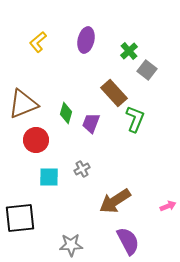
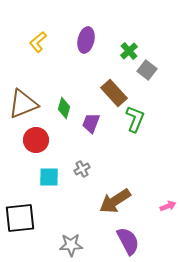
green diamond: moved 2 px left, 5 px up
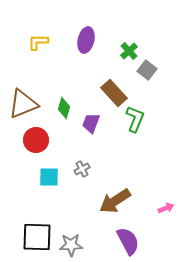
yellow L-shape: rotated 40 degrees clockwise
pink arrow: moved 2 px left, 2 px down
black square: moved 17 px right, 19 px down; rotated 8 degrees clockwise
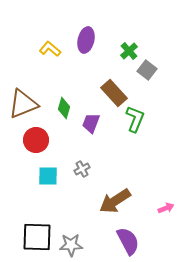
yellow L-shape: moved 12 px right, 7 px down; rotated 40 degrees clockwise
cyan square: moved 1 px left, 1 px up
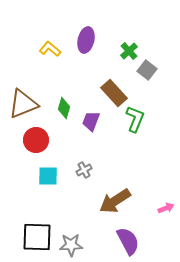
purple trapezoid: moved 2 px up
gray cross: moved 2 px right, 1 px down
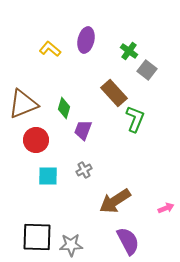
green cross: rotated 12 degrees counterclockwise
purple trapezoid: moved 8 px left, 9 px down
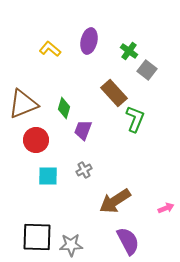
purple ellipse: moved 3 px right, 1 px down
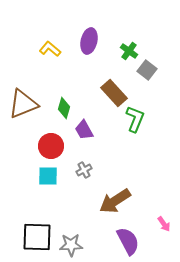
purple trapezoid: moved 1 px right; rotated 50 degrees counterclockwise
red circle: moved 15 px right, 6 px down
pink arrow: moved 2 px left, 16 px down; rotated 77 degrees clockwise
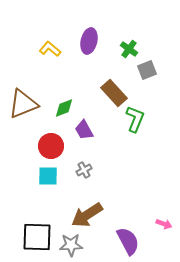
green cross: moved 2 px up
gray square: rotated 30 degrees clockwise
green diamond: rotated 55 degrees clockwise
brown arrow: moved 28 px left, 14 px down
pink arrow: rotated 35 degrees counterclockwise
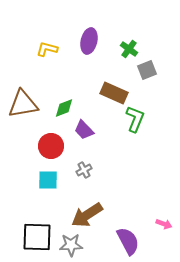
yellow L-shape: moved 3 px left; rotated 25 degrees counterclockwise
brown rectangle: rotated 24 degrees counterclockwise
brown triangle: rotated 12 degrees clockwise
purple trapezoid: rotated 15 degrees counterclockwise
cyan square: moved 4 px down
